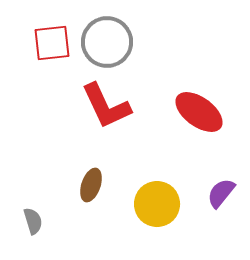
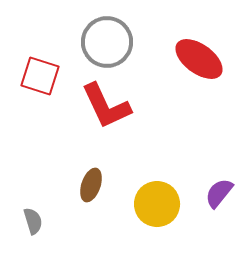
red square: moved 12 px left, 33 px down; rotated 24 degrees clockwise
red ellipse: moved 53 px up
purple semicircle: moved 2 px left
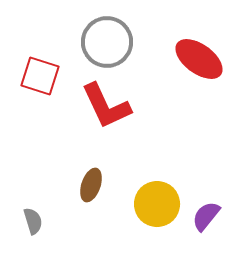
purple semicircle: moved 13 px left, 23 px down
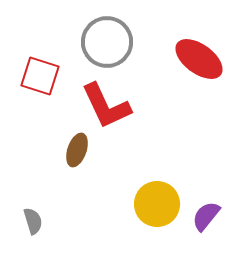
brown ellipse: moved 14 px left, 35 px up
